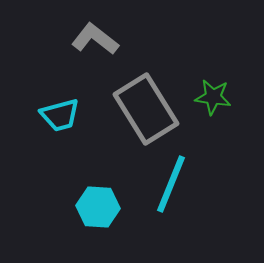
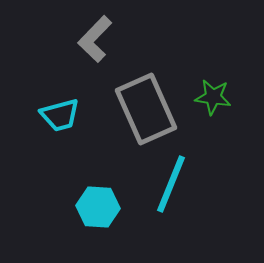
gray L-shape: rotated 84 degrees counterclockwise
gray rectangle: rotated 8 degrees clockwise
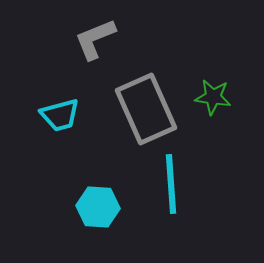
gray L-shape: rotated 24 degrees clockwise
cyan line: rotated 26 degrees counterclockwise
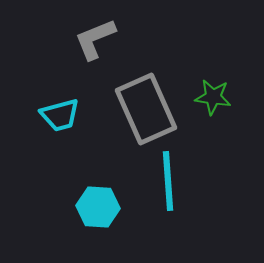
cyan line: moved 3 px left, 3 px up
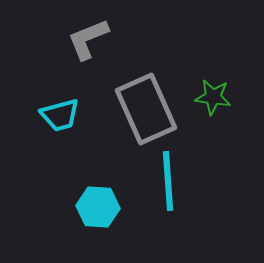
gray L-shape: moved 7 px left
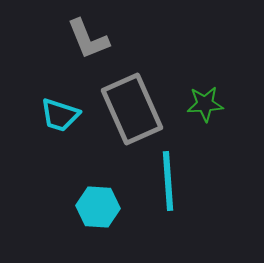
gray L-shape: rotated 90 degrees counterclockwise
green star: moved 8 px left, 7 px down; rotated 12 degrees counterclockwise
gray rectangle: moved 14 px left
cyan trapezoid: rotated 33 degrees clockwise
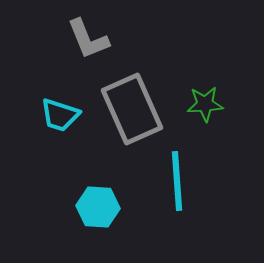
cyan line: moved 9 px right
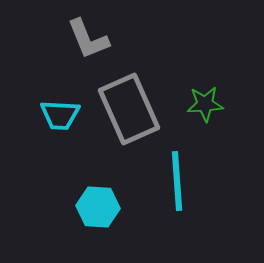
gray rectangle: moved 3 px left
cyan trapezoid: rotated 15 degrees counterclockwise
